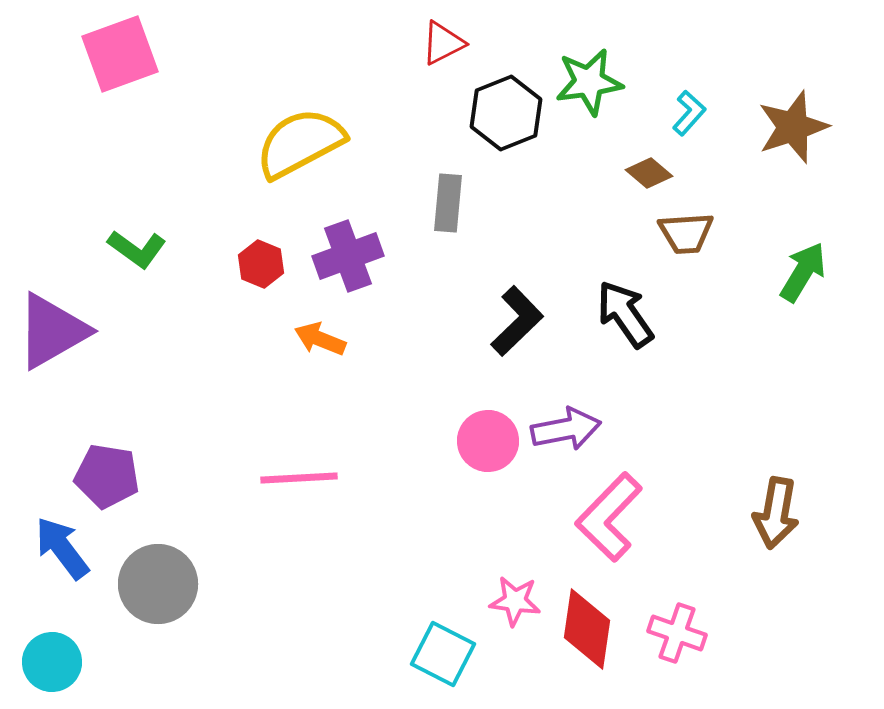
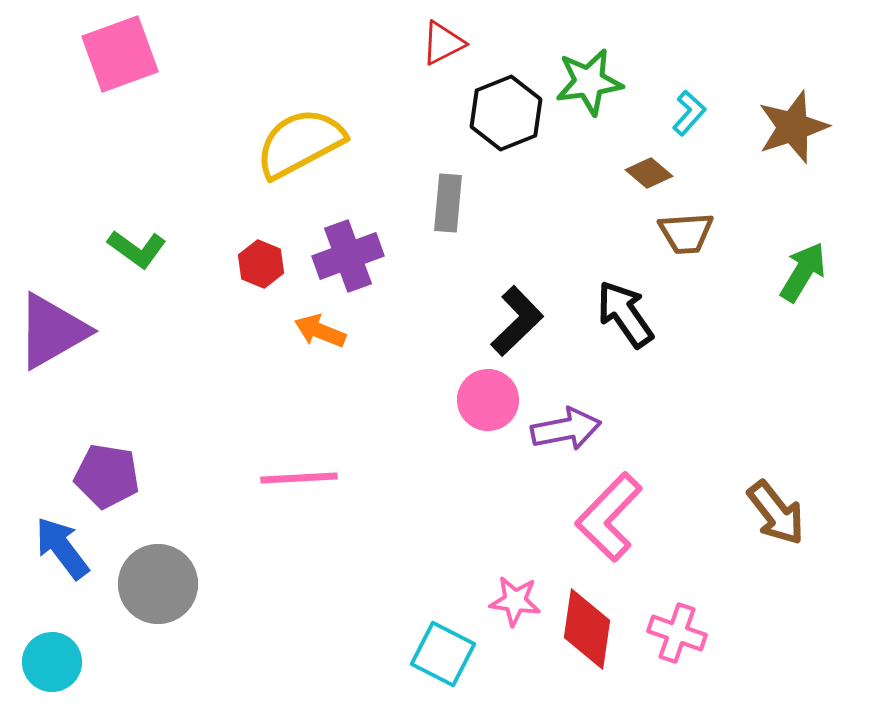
orange arrow: moved 8 px up
pink circle: moved 41 px up
brown arrow: rotated 48 degrees counterclockwise
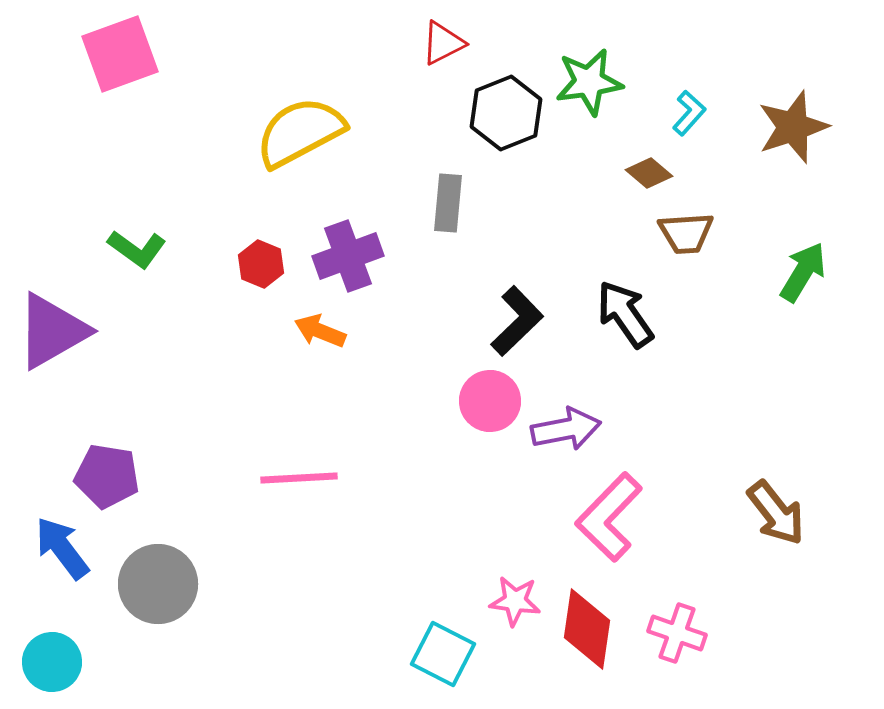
yellow semicircle: moved 11 px up
pink circle: moved 2 px right, 1 px down
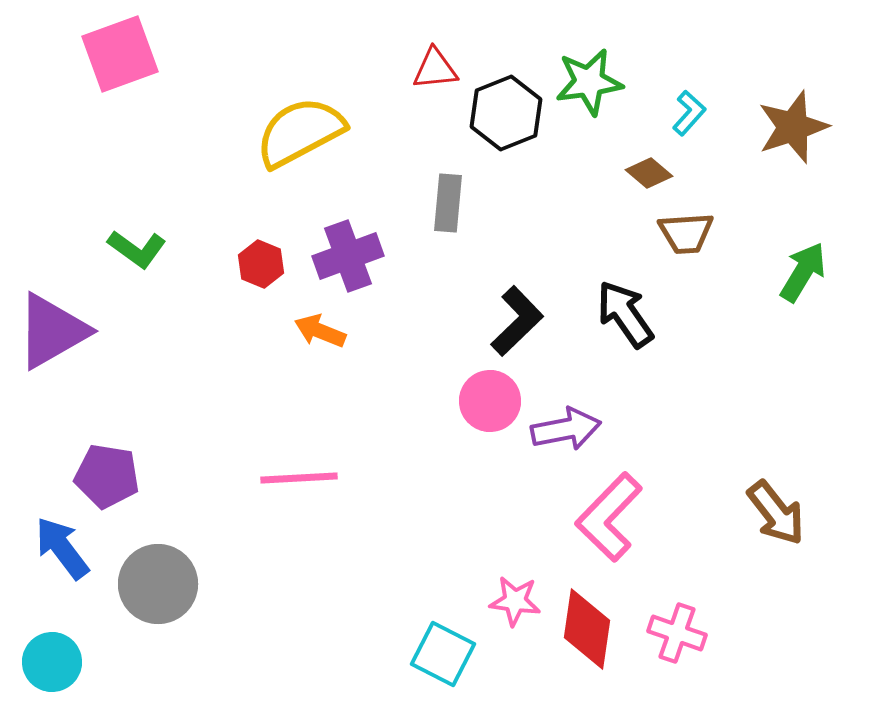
red triangle: moved 8 px left, 26 px down; rotated 21 degrees clockwise
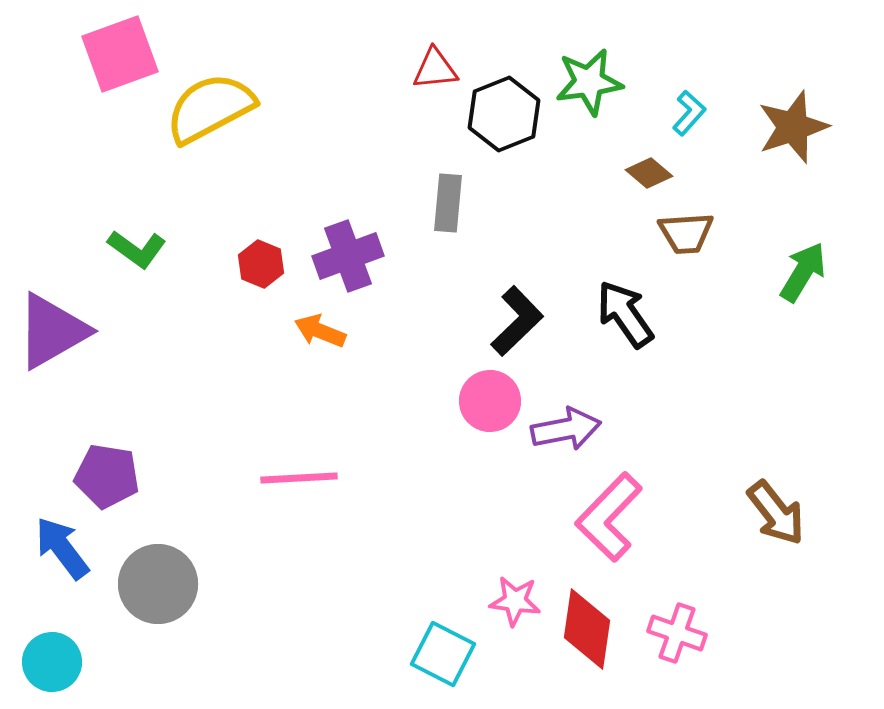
black hexagon: moved 2 px left, 1 px down
yellow semicircle: moved 90 px left, 24 px up
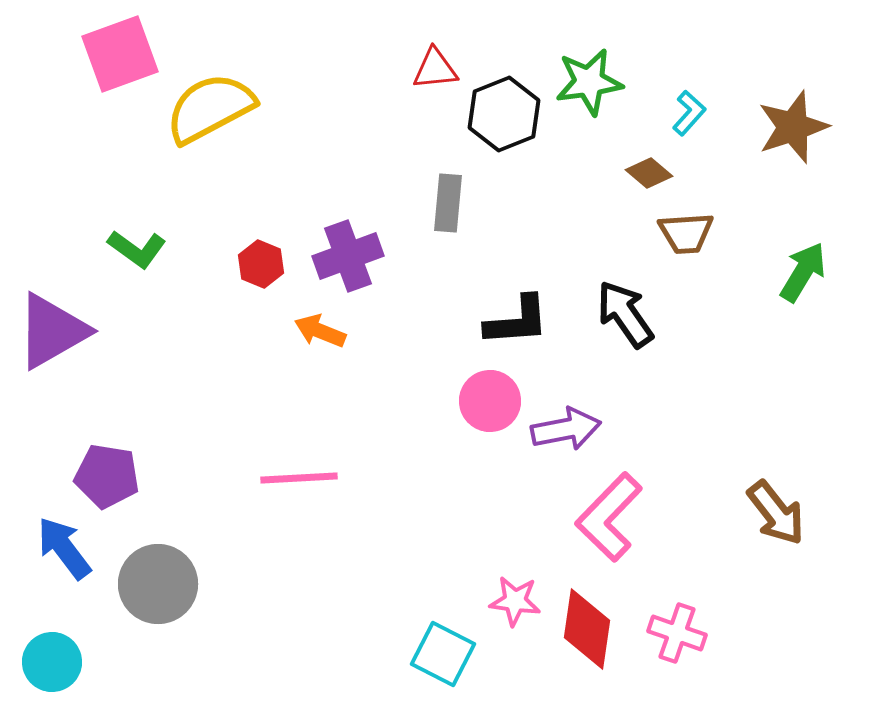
black L-shape: rotated 40 degrees clockwise
blue arrow: moved 2 px right
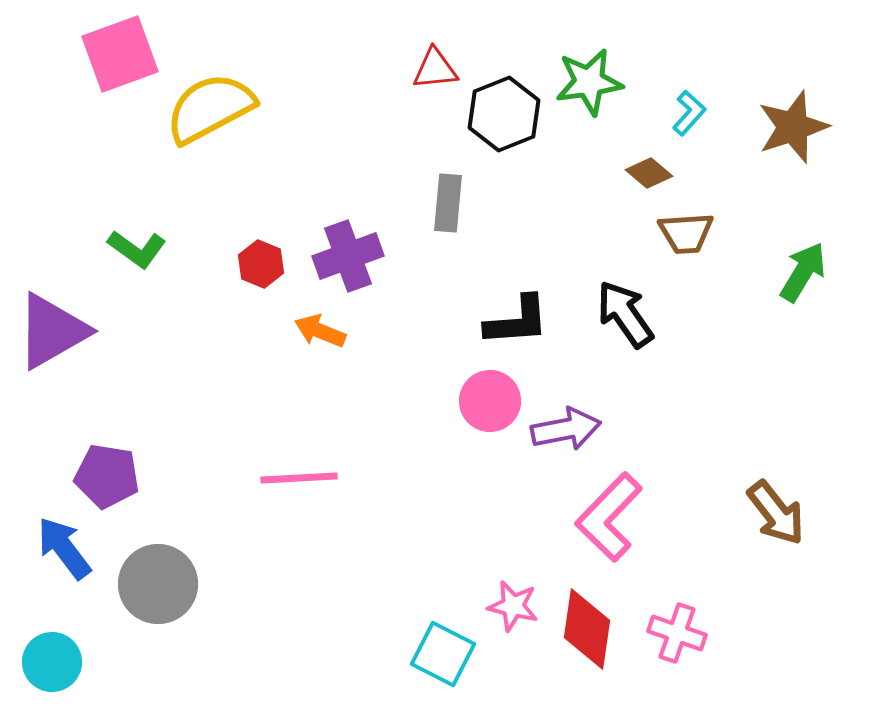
pink star: moved 2 px left, 5 px down; rotated 6 degrees clockwise
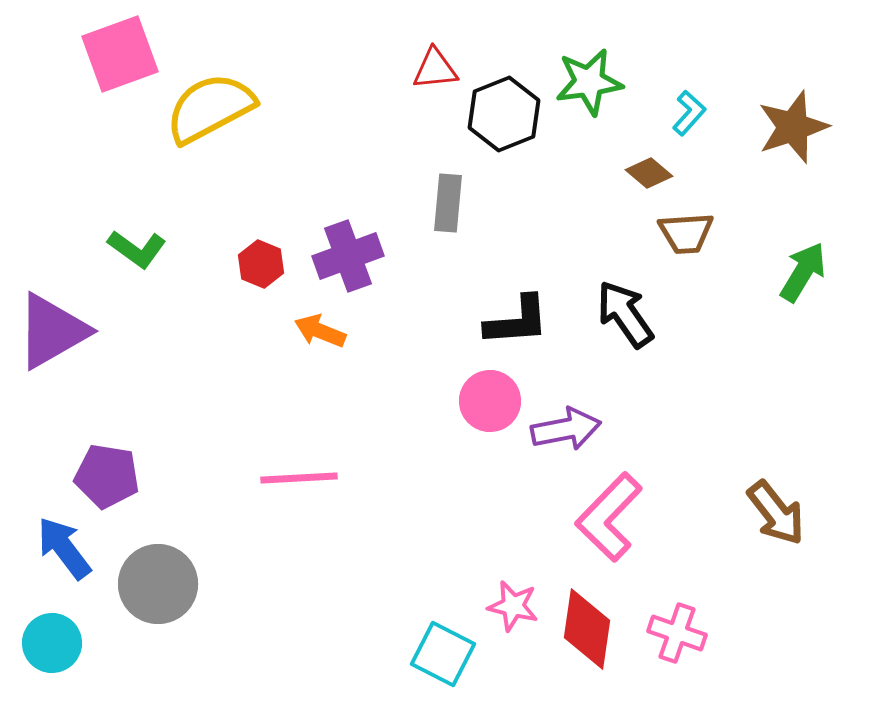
cyan circle: moved 19 px up
